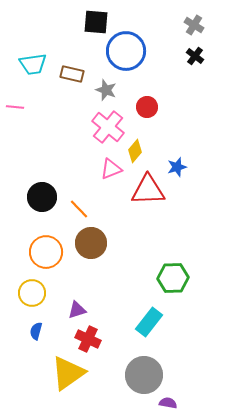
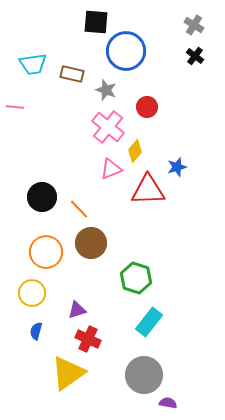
green hexagon: moved 37 px left; rotated 20 degrees clockwise
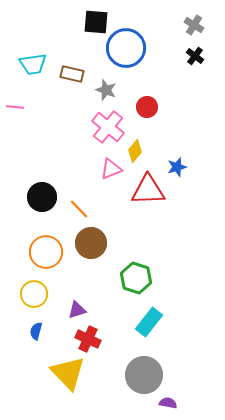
blue circle: moved 3 px up
yellow circle: moved 2 px right, 1 px down
yellow triangle: rotated 39 degrees counterclockwise
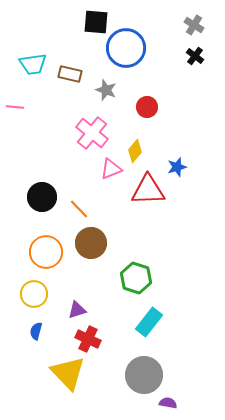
brown rectangle: moved 2 px left
pink cross: moved 16 px left, 6 px down
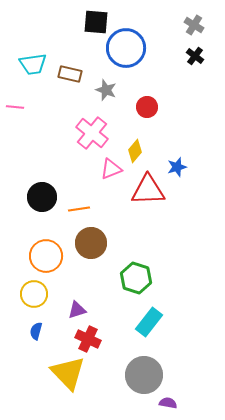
orange line: rotated 55 degrees counterclockwise
orange circle: moved 4 px down
